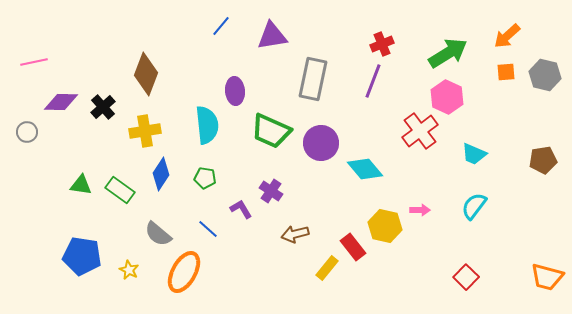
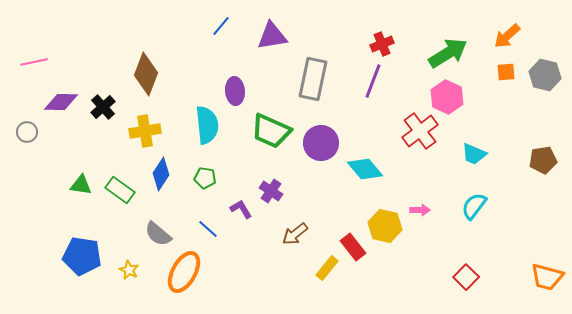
brown arrow at (295, 234): rotated 24 degrees counterclockwise
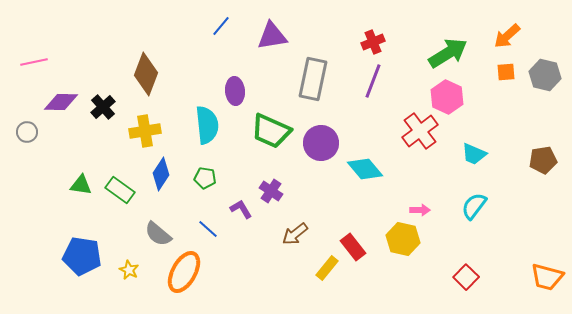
red cross at (382, 44): moved 9 px left, 2 px up
yellow hexagon at (385, 226): moved 18 px right, 13 px down
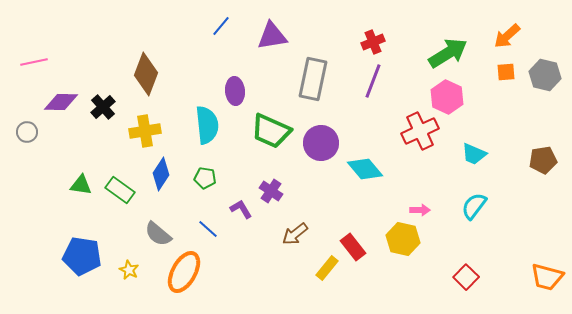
red cross at (420, 131): rotated 12 degrees clockwise
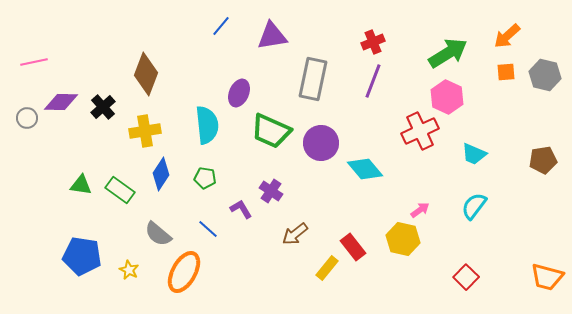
purple ellipse at (235, 91): moved 4 px right, 2 px down; rotated 28 degrees clockwise
gray circle at (27, 132): moved 14 px up
pink arrow at (420, 210): rotated 36 degrees counterclockwise
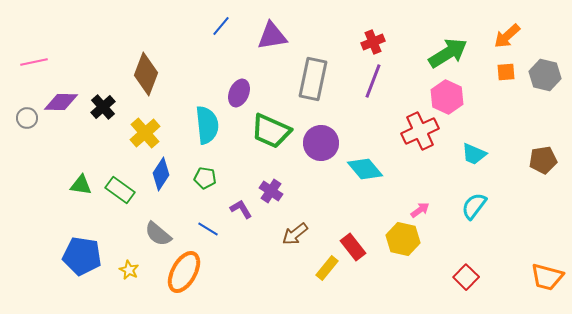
yellow cross at (145, 131): moved 2 px down; rotated 32 degrees counterclockwise
blue line at (208, 229): rotated 10 degrees counterclockwise
